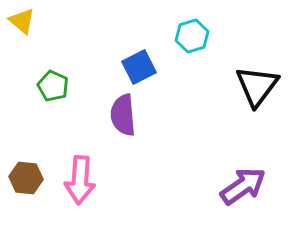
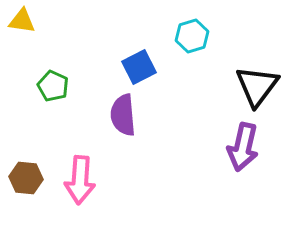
yellow triangle: rotated 32 degrees counterclockwise
purple arrow: moved 39 px up; rotated 138 degrees clockwise
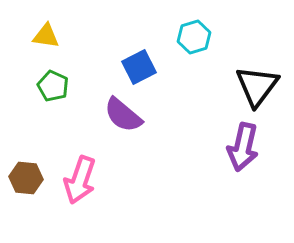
yellow triangle: moved 24 px right, 15 px down
cyan hexagon: moved 2 px right, 1 px down
purple semicircle: rotated 45 degrees counterclockwise
pink arrow: rotated 15 degrees clockwise
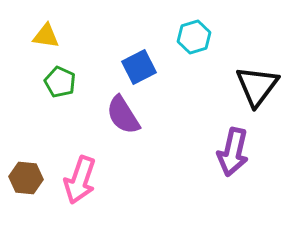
green pentagon: moved 7 px right, 4 px up
purple semicircle: rotated 18 degrees clockwise
purple arrow: moved 10 px left, 5 px down
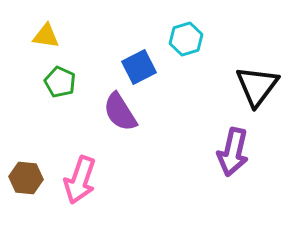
cyan hexagon: moved 8 px left, 2 px down
purple semicircle: moved 3 px left, 3 px up
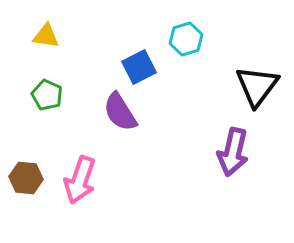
green pentagon: moved 13 px left, 13 px down
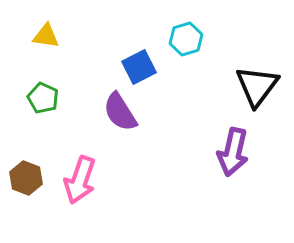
green pentagon: moved 4 px left, 3 px down
brown hexagon: rotated 16 degrees clockwise
